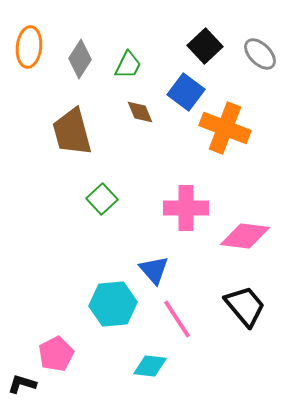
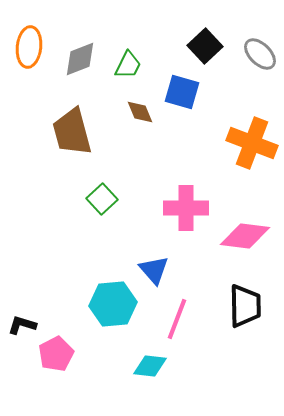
gray diamond: rotated 36 degrees clockwise
blue square: moved 4 px left; rotated 21 degrees counterclockwise
orange cross: moved 27 px right, 15 px down
black trapezoid: rotated 39 degrees clockwise
pink line: rotated 54 degrees clockwise
black L-shape: moved 59 px up
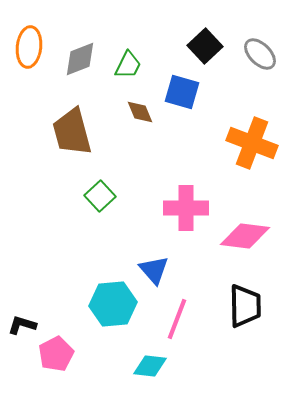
green square: moved 2 px left, 3 px up
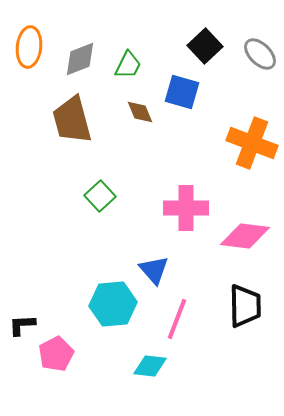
brown trapezoid: moved 12 px up
black L-shape: rotated 20 degrees counterclockwise
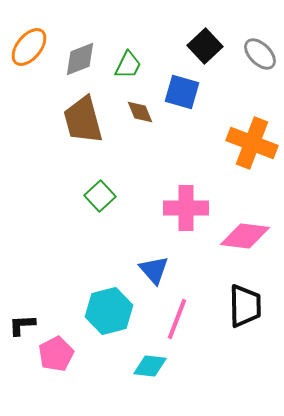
orange ellipse: rotated 33 degrees clockwise
brown trapezoid: moved 11 px right
cyan hexagon: moved 4 px left, 7 px down; rotated 9 degrees counterclockwise
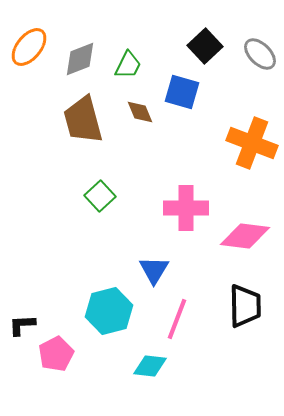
blue triangle: rotated 12 degrees clockwise
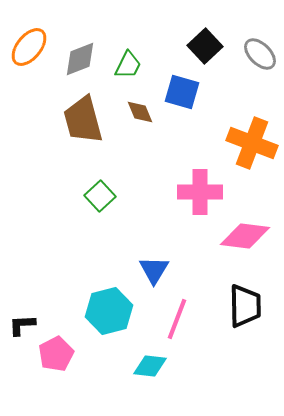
pink cross: moved 14 px right, 16 px up
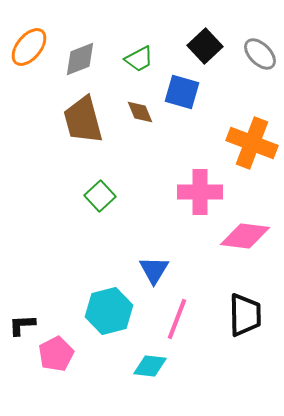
green trapezoid: moved 11 px right, 6 px up; rotated 36 degrees clockwise
black trapezoid: moved 9 px down
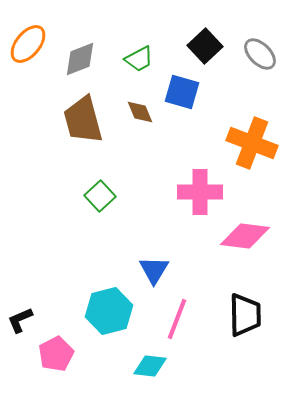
orange ellipse: moved 1 px left, 3 px up
black L-shape: moved 2 px left, 5 px up; rotated 20 degrees counterclockwise
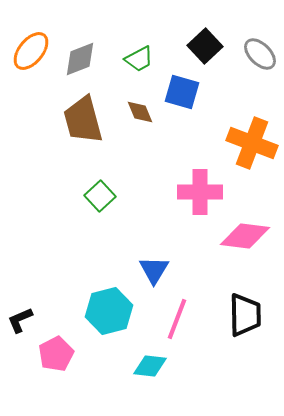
orange ellipse: moved 3 px right, 7 px down
